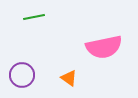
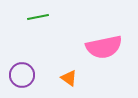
green line: moved 4 px right
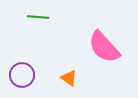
green line: rotated 15 degrees clockwise
pink semicircle: rotated 60 degrees clockwise
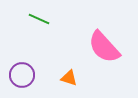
green line: moved 1 px right, 2 px down; rotated 20 degrees clockwise
orange triangle: rotated 18 degrees counterclockwise
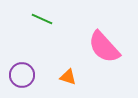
green line: moved 3 px right
orange triangle: moved 1 px left, 1 px up
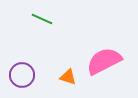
pink semicircle: moved 14 px down; rotated 105 degrees clockwise
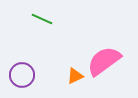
pink semicircle: rotated 9 degrees counterclockwise
orange triangle: moved 7 px right, 1 px up; rotated 42 degrees counterclockwise
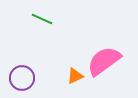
purple circle: moved 3 px down
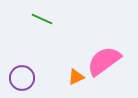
orange triangle: moved 1 px right, 1 px down
